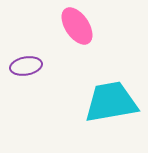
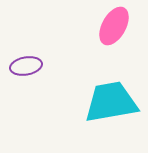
pink ellipse: moved 37 px right; rotated 63 degrees clockwise
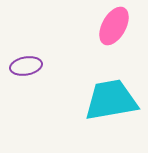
cyan trapezoid: moved 2 px up
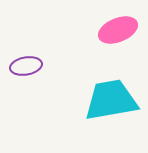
pink ellipse: moved 4 px right, 4 px down; rotated 39 degrees clockwise
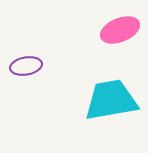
pink ellipse: moved 2 px right
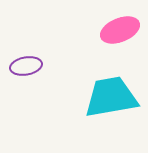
cyan trapezoid: moved 3 px up
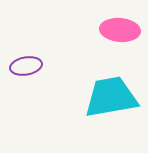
pink ellipse: rotated 27 degrees clockwise
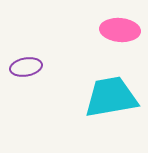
purple ellipse: moved 1 px down
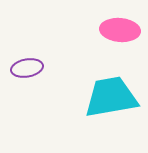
purple ellipse: moved 1 px right, 1 px down
